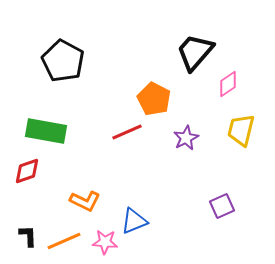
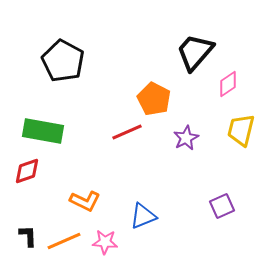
green rectangle: moved 3 px left
blue triangle: moved 9 px right, 5 px up
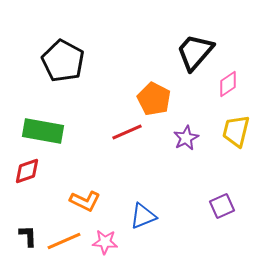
yellow trapezoid: moved 5 px left, 1 px down
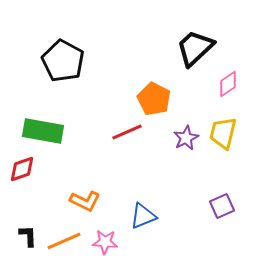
black trapezoid: moved 4 px up; rotated 6 degrees clockwise
yellow trapezoid: moved 13 px left, 2 px down
red diamond: moved 5 px left, 2 px up
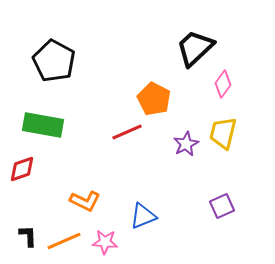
black pentagon: moved 9 px left
pink diamond: moved 5 px left; rotated 20 degrees counterclockwise
green rectangle: moved 6 px up
purple star: moved 6 px down
